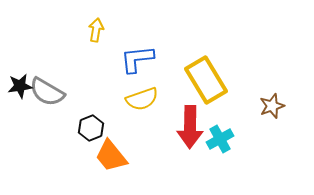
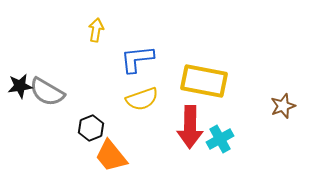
yellow rectangle: moved 2 px left, 1 px down; rotated 48 degrees counterclockwise
brown star: moved 11 px right
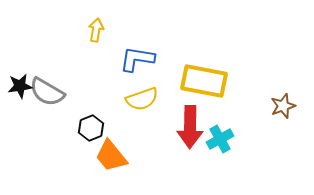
blue L-shape: rotated 15 degrees clockwise
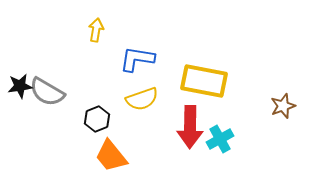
black hexagon: moved 6 px right, 9 px up
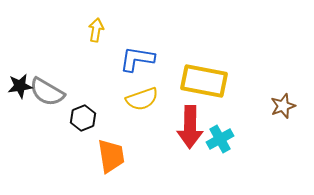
black hexagon: moved 14 px left, 1 px up
orange trapezoid: rotated 150 degrees counterclockwise
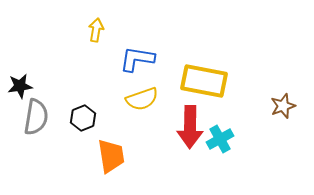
gray semicircle: moved 11 px left, 25 px down; rotated 111 degrees counterclockwise
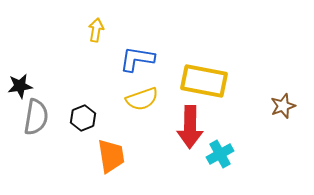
cyan cross: moved 15 px down
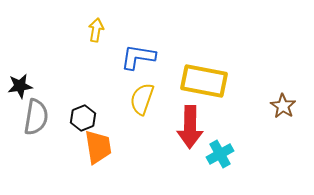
blue L-shape: moved 1 px right, 2 px up
yellow semicircle: rotated 128 degrees clockwise
brown star: rotated 20 degrees counterclockwise
orange trapezoid: moved 13 px left, 9 px up
